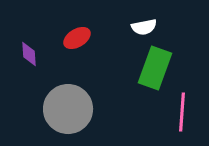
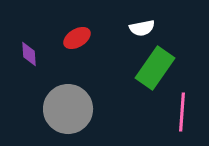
white semicircle: moved 2 px left, 1 px down
green rectangle: rotated 15 degrees clockwise
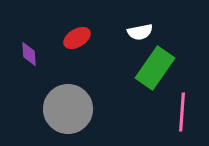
white semicircle: moved 2 px left, 4 px down
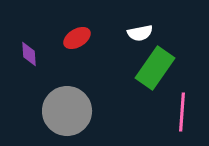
white semicircle: moved 1 px down
gray circle: moved 1 px left, 2 px down
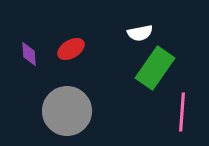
red ellipse: moved 6 px left, 11 px down
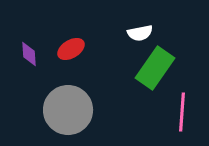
gray circle: moved 1 px right, 1 px up
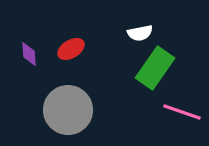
pink line: rotated 75 degrees counterclockwise
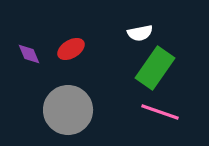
purple diamond: rotated 20 degrees counterclockwise
pink line: moved 22 px left
